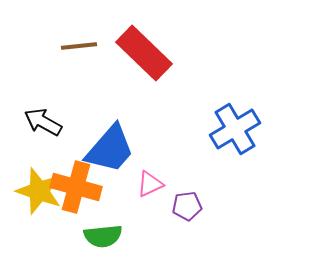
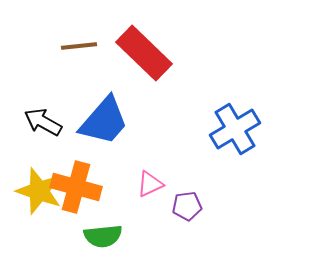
blue trapezoid: moved 6 px left, 28 px up
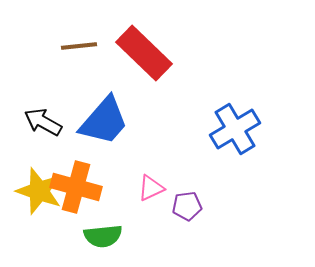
pink triangle: moved 1 px right, 4 px down
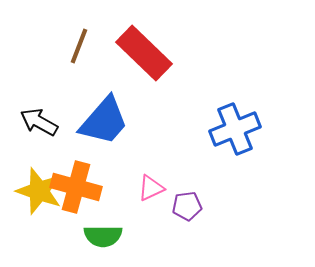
brown line: rotated 63 degrees counterclockwise
black arrow: moved 4 px left
blue cross: rotated 9 degrees clockwise
green semicircle: rotated 6 degrees clockwise
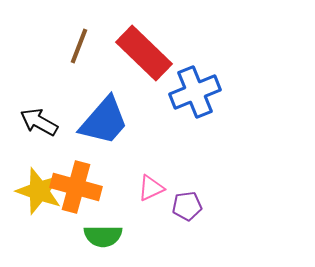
blue cross: moved 40 px left, 37 px up
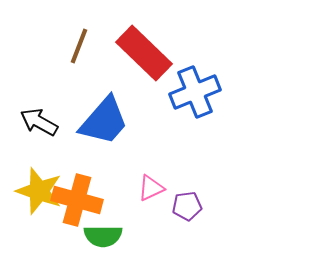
orange cross: moved 1 px right, 13 px down
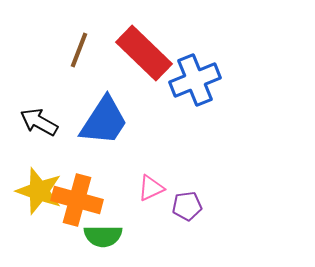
brown line: moved 4 px down
blue cross: moved 12 px up
blue trapezoid: rotated 8 degrees counterclockwise
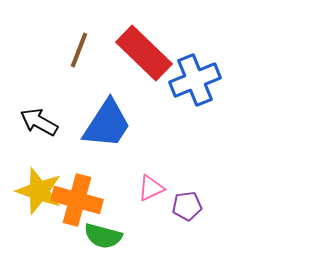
blue trapezoid: moved 3 px right, 3 px down
green semicircle: rotated 15 degrees clockwise
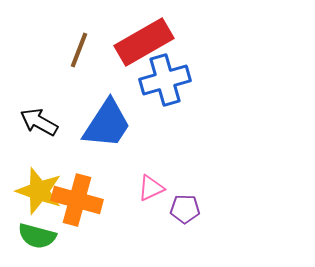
red rectangle: moved 11 px up; rotated 74 degrees counterclockwise
blue cross: moved 30 px left; rotated 6 degrees clockwise
purple pentagon: moved 2 px left, 3 px down; rotated 8 degrees clockwise
green semicircle: moved 66 px left
